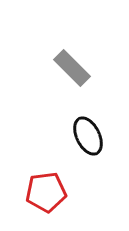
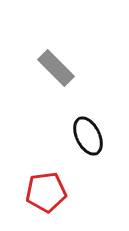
gray rectangle: moved 16 px left
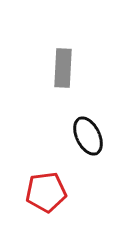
gray rectangle: moved 7 px right; rotated 48 degrees clockwise
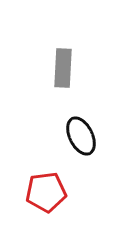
black ellipse: moved 7 px left
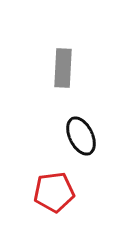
red pentagon: moved 8 px right
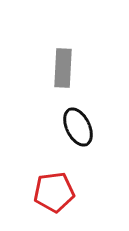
black ellipse: moved 3 px left, 9 px up
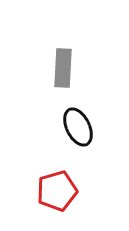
red pentagon: moved 3 px right, 1 px up; rotated 9 degrees counterclockwise
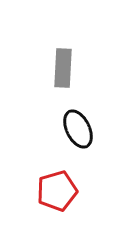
black ellipse: moved 2 px down
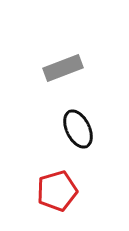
gray rectangle: rotated 66 degrees clockwise
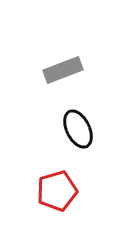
gray rectangle: moved 2 px down
